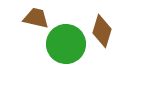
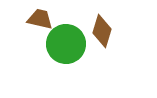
brown trapezoid: moved 4 px right, 1 px down
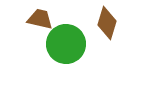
brown diamond: moved 5 px right, 8 px up
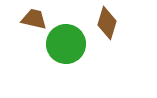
brown trapezoid: moved 6 px left
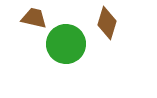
brown trapezoid: moved 1 px up
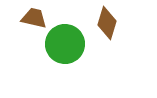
green circle: moved 1 px left
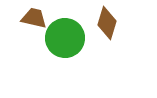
green circle: moved 6 px up
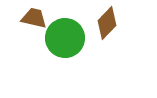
brown diamond: rotated 28 degrees clockwise
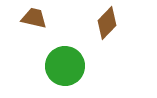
green circle: moved 28 px down
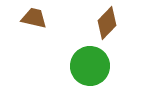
green circle: moved 25 px right
